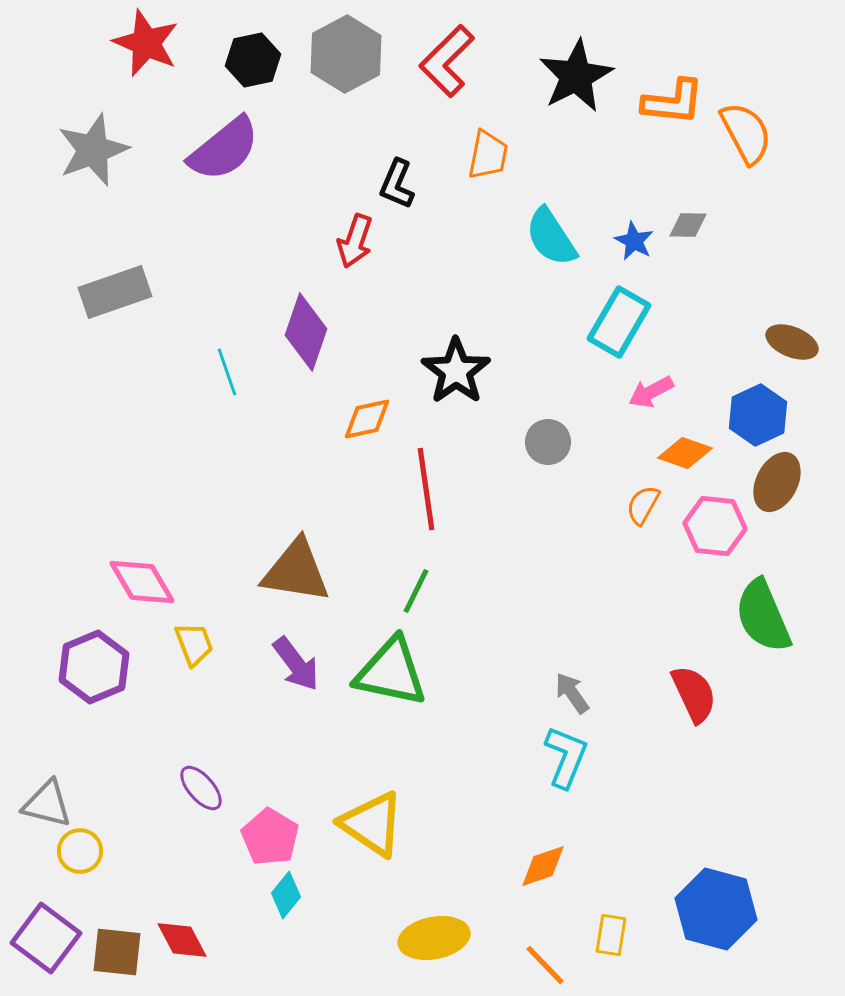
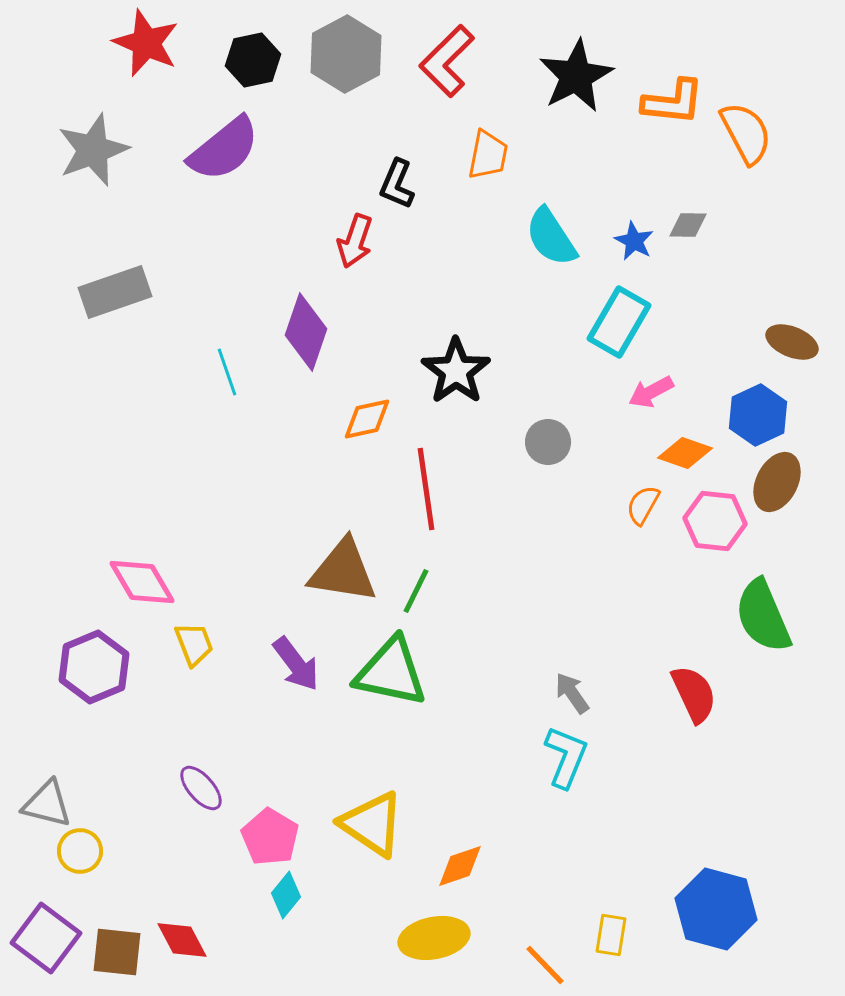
pink hexagon at (715, 526): moved 5 px up
brown triangle at (296, 571): moved 47 px right
orange diamond at (543, 866): moved 83 px left
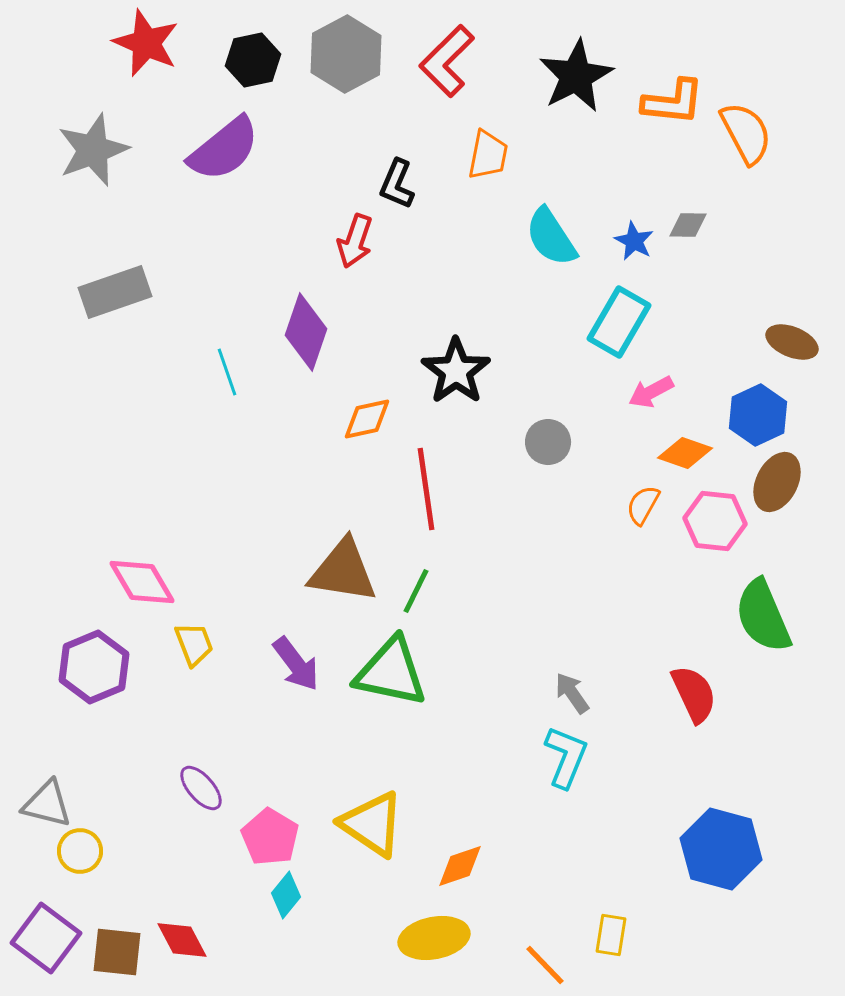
blue hexagon at (716, 909): moved 5 px right, 60 px up
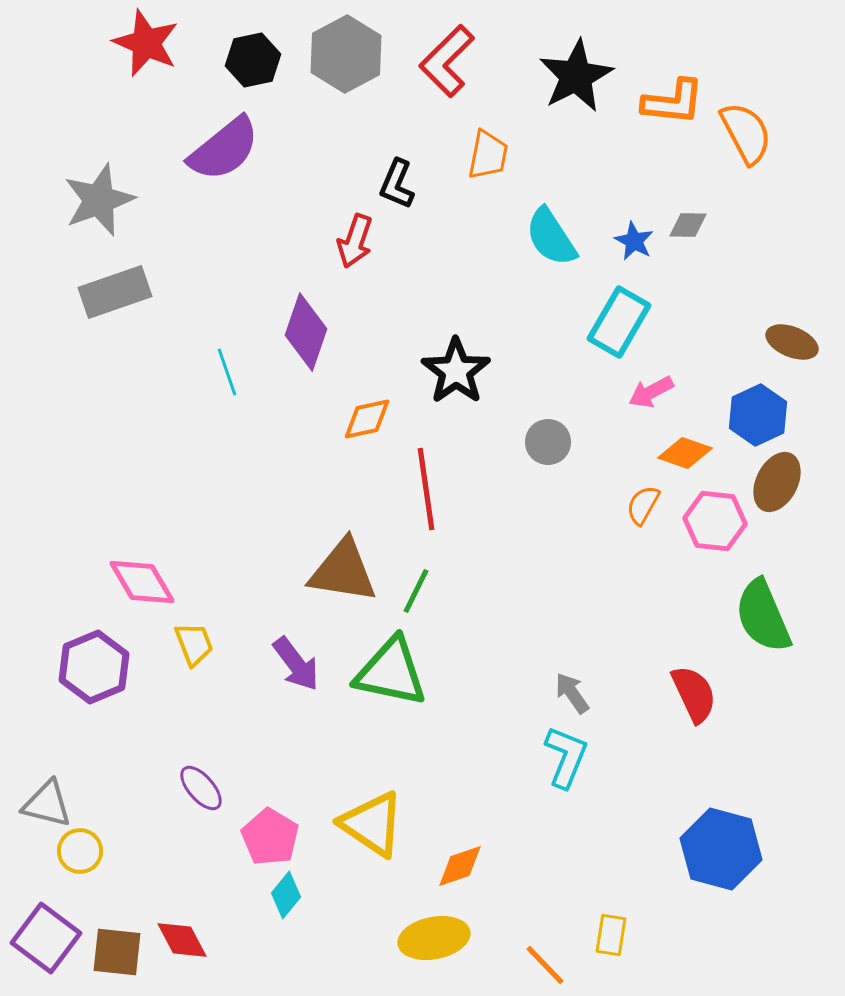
gray star at (93, 150): moved 6 px right, 50 px down
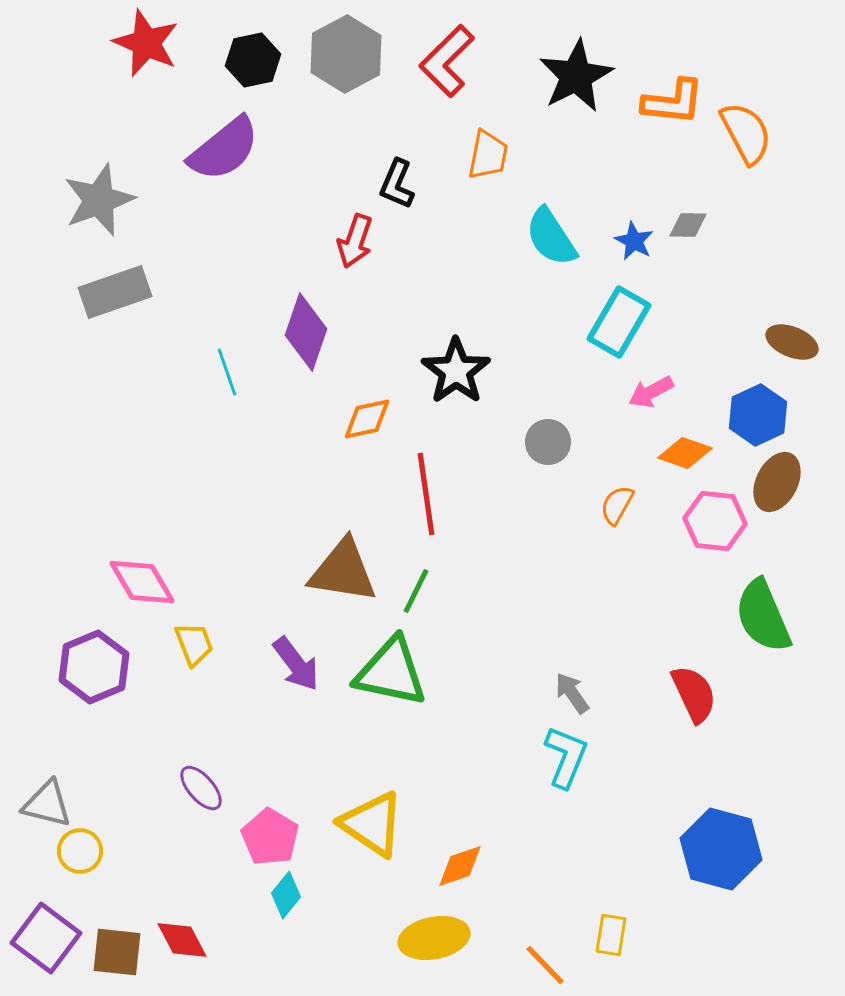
red line at (426, 489): moved 5 px down
orange semicircle at (643, 505): moved 26 px left
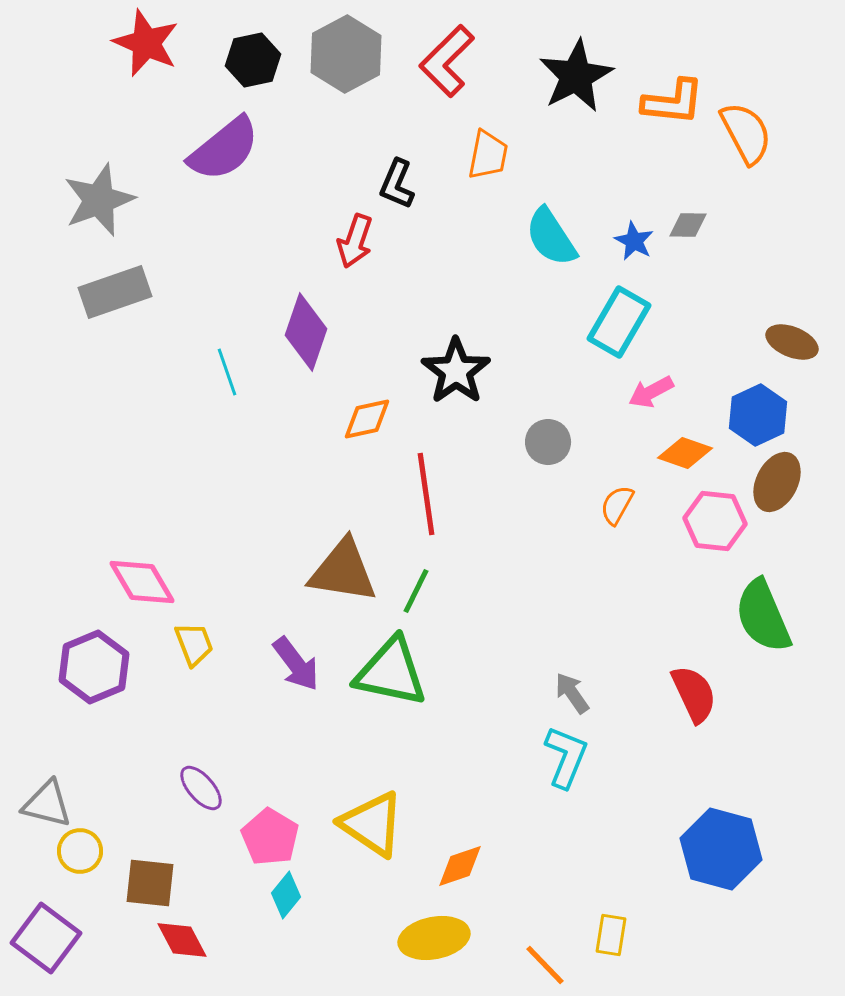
brown square at (117, 952): moved 33 px right, 69 px up
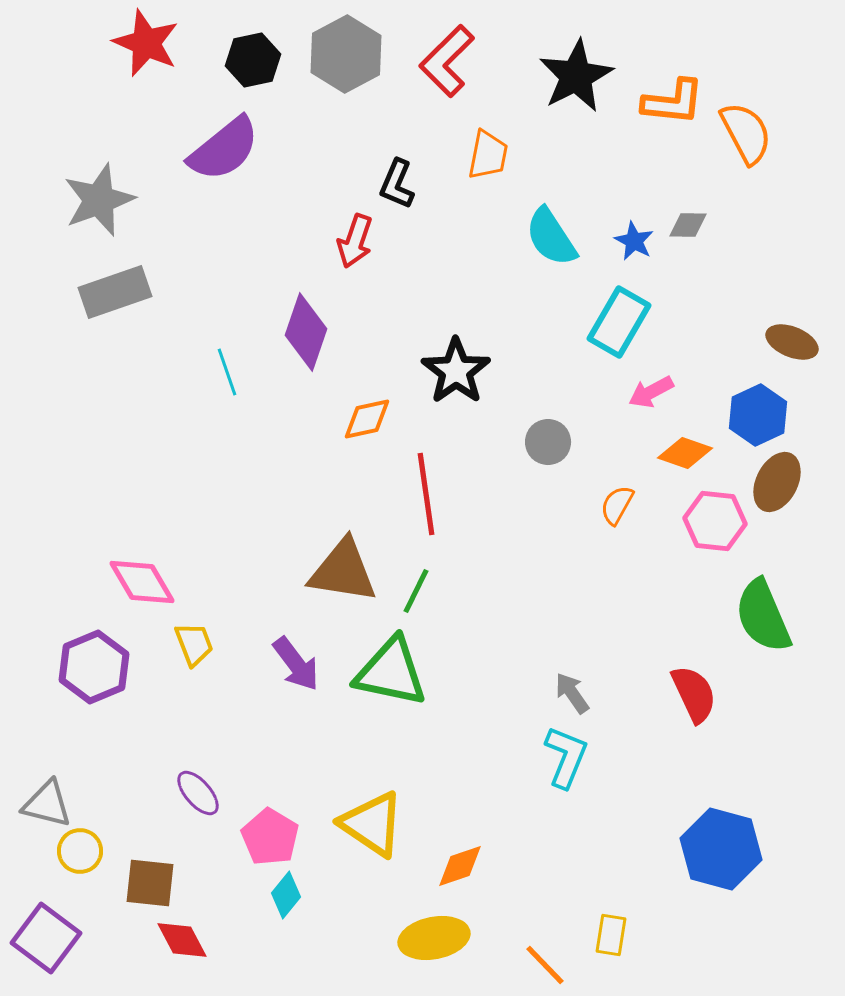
purple ellipse at (201, 788): moved 3 px left, 5 px down
